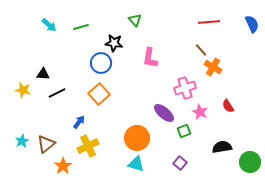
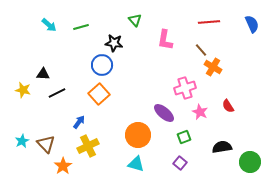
pink L-shape: moved 15 px right, 18 px up
blue circle: moved 1 px right, 2 px down
green square: moved 6 px down
orange circle: moved 1 px right, 3 px up
brown triangle: rotated 36 degrees counterclockwise
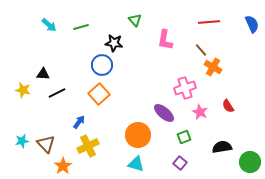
cyan star: rotated 16 degrees clockwise
